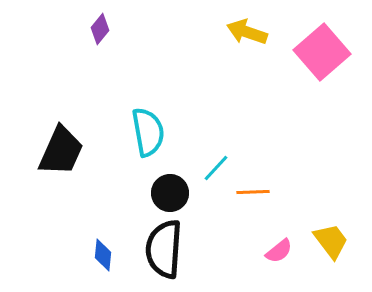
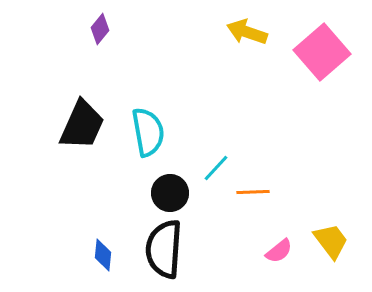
black trapezoid: moved 21 px right, 26 px up
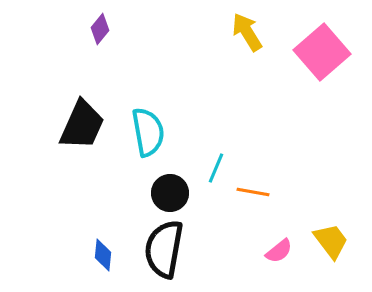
yellow arrow: rotated 39 degrees clockwise
cyan line: rotated 20 degrees counterclockwise
orange line: rotated 12 degrees clockwise
black semicircle: rotated 6 degrees clockwise
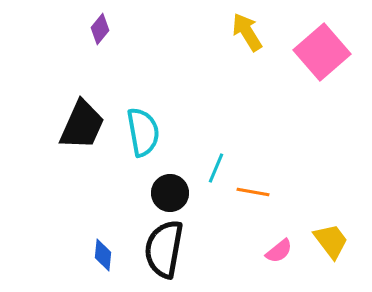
cyan semicircle: moved 5 px left
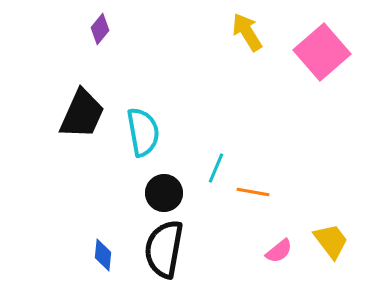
black trapezoid: moved 11 px up
black circle: moved 6 px left
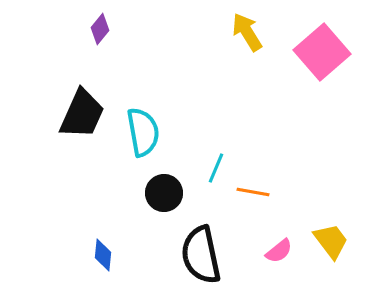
black semicircle: moved 37 px right, 6 px down; rotated 22 degrees counterclockwise
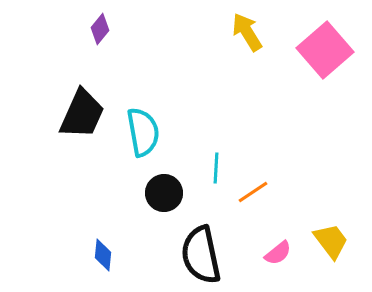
pink square: moved 3 px right, 2 px up
cyan line: rotated 20 degrees counterclockwise
orange line: rotated 44 degrees counterclockwise
pink semicircle: moved 1 px left, 2 px down
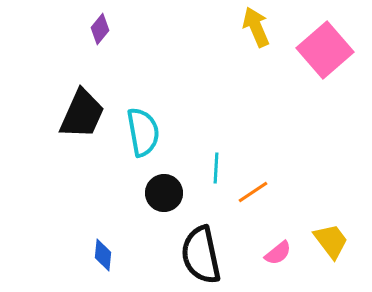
yellow arrow: moved 9 px right, 5 px up; rotated 9 degrees clockwise
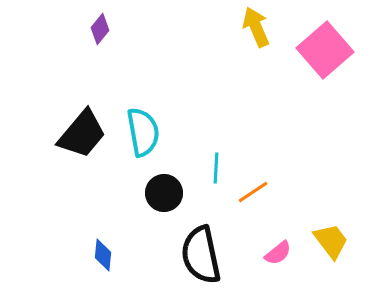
black trapezoid: moved 20 px down; rotated 16 degrees clockwise
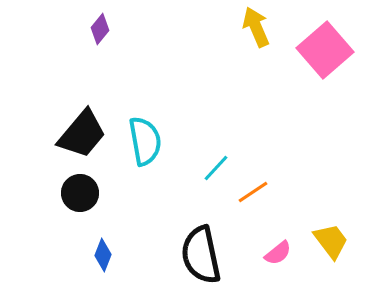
cyan semicircle: moved 2 px right, 9 px down
cyan line: rotated 40 degrees clockwise
black circle: moved 84 px left
blue diamond: rotated 16 degrees clockwise
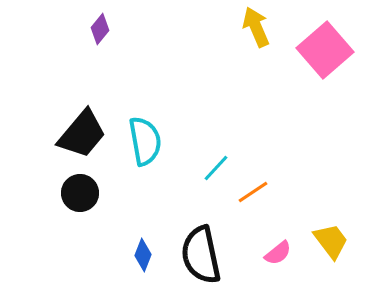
blue diamond: moved 40 px right
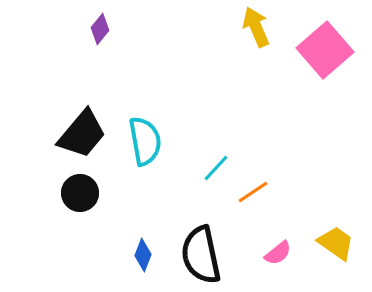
yellow trapezoid: moved 5 px right, 2 px down; rotated 18 degrees counterclockwise
